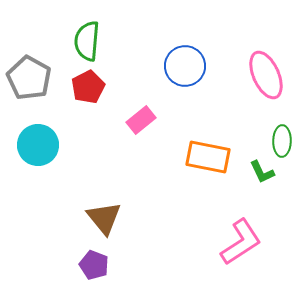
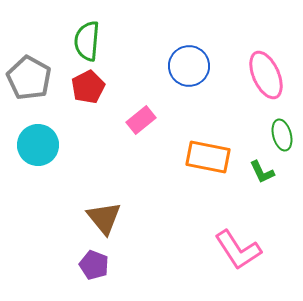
blue circle: moved 4 px right
green ellipse: moved 6 px up; rotated 16 degrees counterclockwise
pink L-shape: moved 3 px left, 8 px down; rotated 90 degrees clockwise
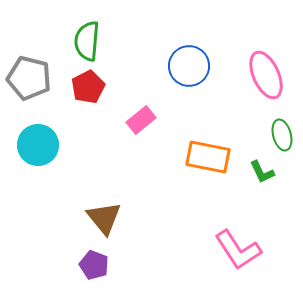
gray pentagon: rotated 15 degrees counterclockwise
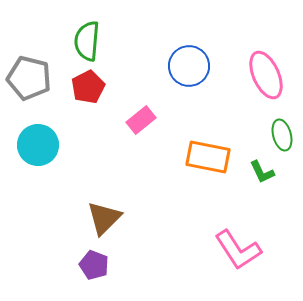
brown triangle: rotated 24 degrees clockwise
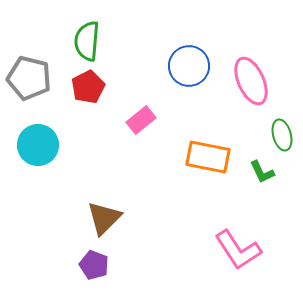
pink ellipse: moved 15 px left, 6 px down
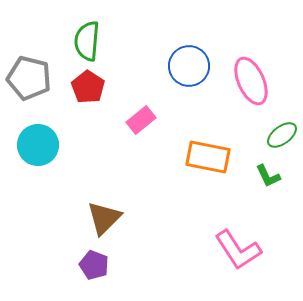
red pentagon: rotated 12 degrees counterclockwise
green ellipse: rotated 68 degrees clockwise
green L-shape: moved 6 px right, 4 px down
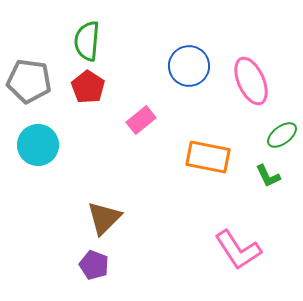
gray pentagon: moved 3 px down; rotated 6 degrees counterclockwise
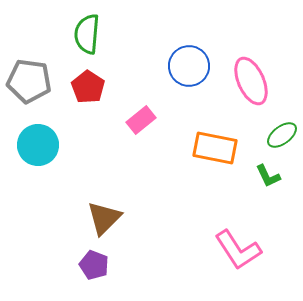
green semicircle: moved 7 px up
orange rectangle: moved 7 px right, 9 px up
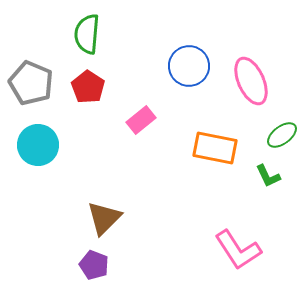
gray pentagon: moved 2 px right, 2 px down; rotated 15 degrees clockwise
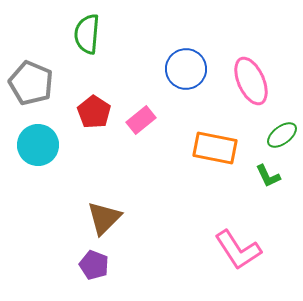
blue circle: moved 3 px left, 3 px down
red pentagon: moved 6 px right, 25 px down
